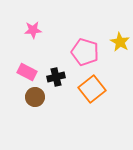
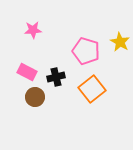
pink pentagon: moved 1 px right, 1 px up
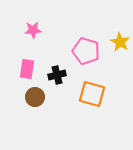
pink rectangle: moved 3 px up; rotated 72 degrees clockwise
black cross: moved 1 px right, 2 px up
orange square: moved 5 px down; rotated 36 degrees counterclockwise
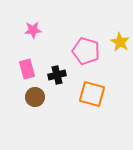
pink rectangle: rotated 24 degrees counterclockwise
